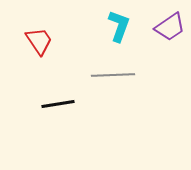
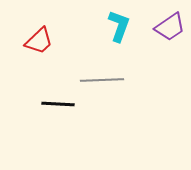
red trapezoid: rotated 80 degrees clockwise
gray line: moved 11 px left, 5 px down
black line: rotated 12 degrees clockwise
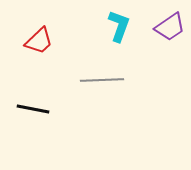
black line: moved 25 px left, 5 px down; rotated 8 degrees clockwise
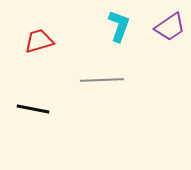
red trapezoid: rotated 152 degrees counterclockwise
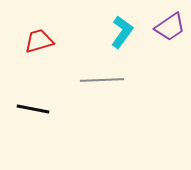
cyan L-shape: moved 3 px right, 6 px down; rotated 16 degrees clockwise
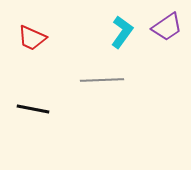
purple trapezoid: moved 3 px left
red trapezoid: moved 7 px left, 3 px up; rotated 140 degrees counterclockwise
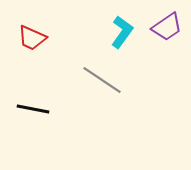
gray line: rotated 36 degrees clockwise
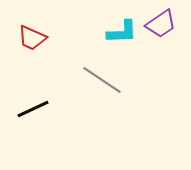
purple trapezoid: moved 6 px left, 3 px up
cyan L-shape: rotated 52 degrees clockwise
black line: rotated 36 degrees counterclockwise
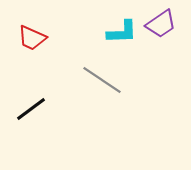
black line: moved 2 px left; rotated 12 degrees counterclockwise
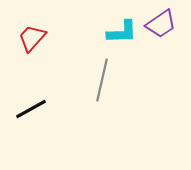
red trapezoid: rotated 108 degrees clockwise
gray line: rotated 69 degrees clockwise
black line: rotated 8 degrees clockwise
